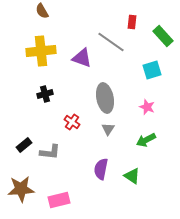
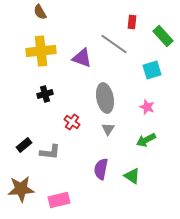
brown semicircle: moved 2 px left, 1 px down
gray line: moved 3 px right, 2 px down
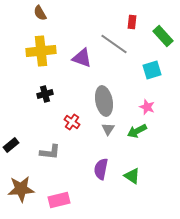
brown semicircle: moved 1 px down
gray ellipse: moved 1 px left, 3 px down
green arrow: moved 9 px left, 9 px up
black rectangle: moved 13 px left
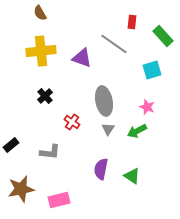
black cross: moved 2 px down; rotated 28 degrees counterclockwise
brown star: rotated 8 degrees counterclockwise
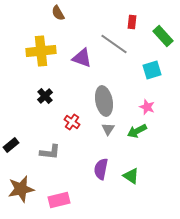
brown semicircle: moved 18 px right
green triangle: moved 1 px left
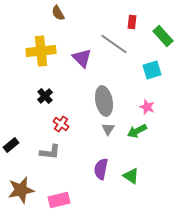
purple triangle: rotated 25 degrees clockwise
red cross: moved 11 px left, 2 px down
brown star: moved 1 px down
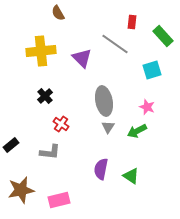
gray line: moved 1 px right
gray triangle: moved 2 px up
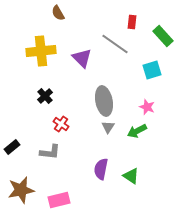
black rectangle: moved 1 px right, 2 px down
